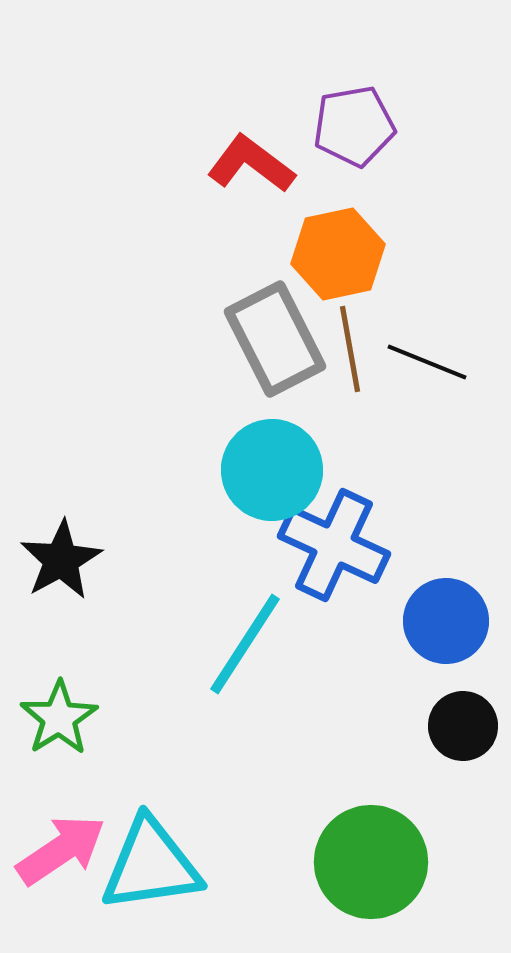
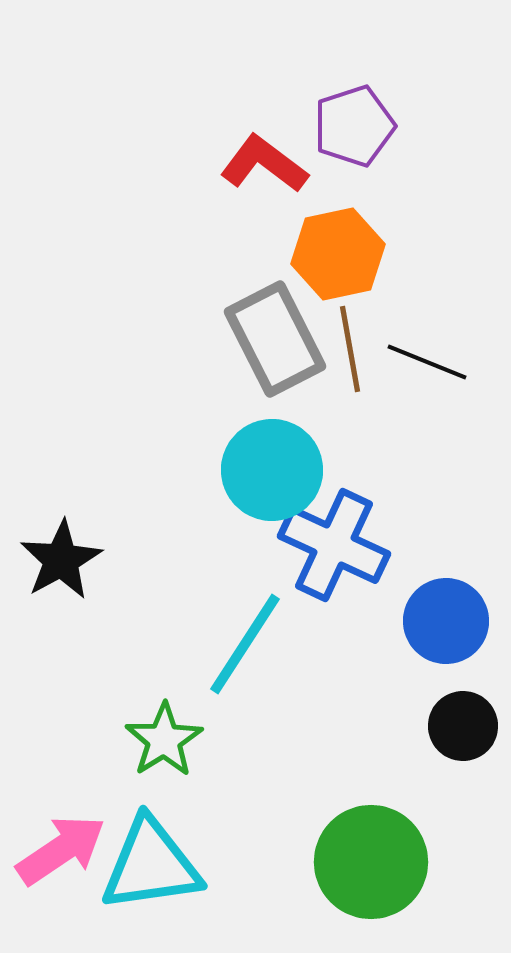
purple pentagon: rotated 8 degrees counterclockwise
red L-shape: moved 13 px right
green star: moved 105 px right, 22 px down
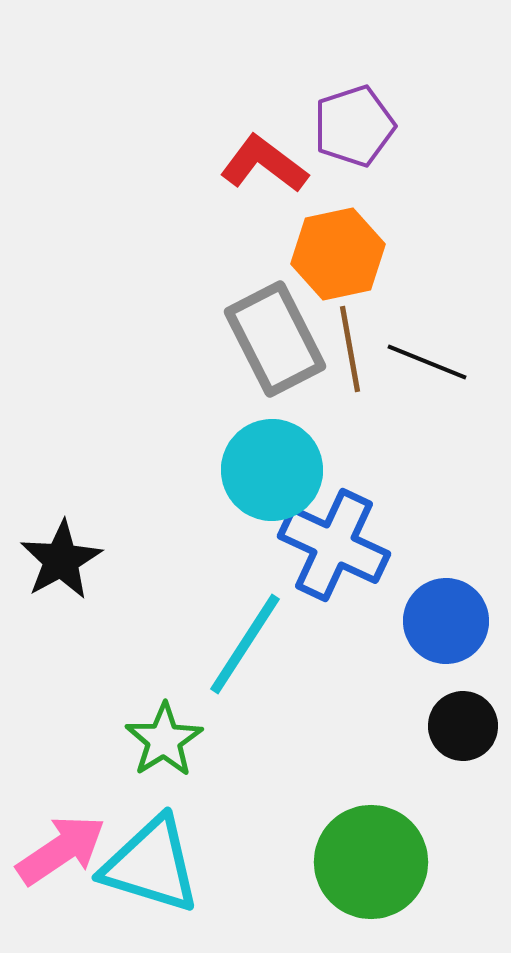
cyan triangle: rotated 25 degrees clockwise
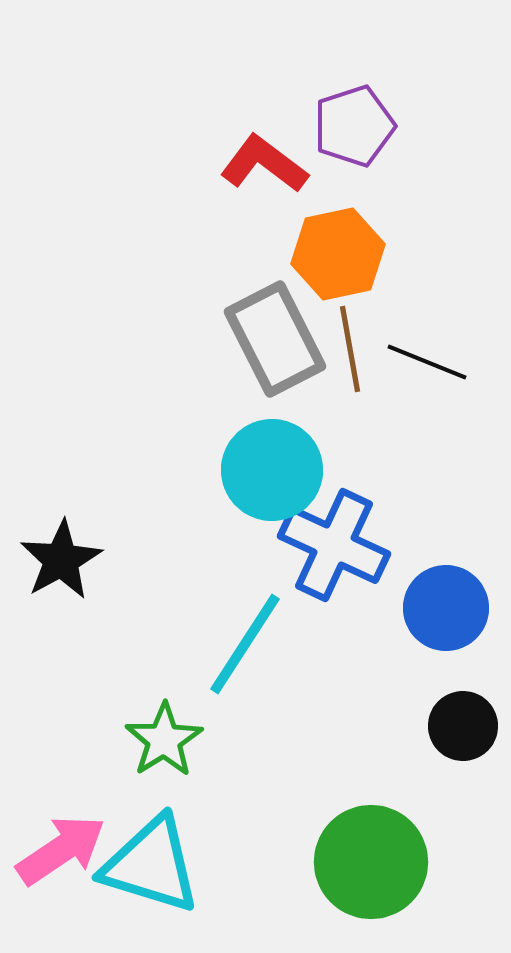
blue circle: moved 13 px up
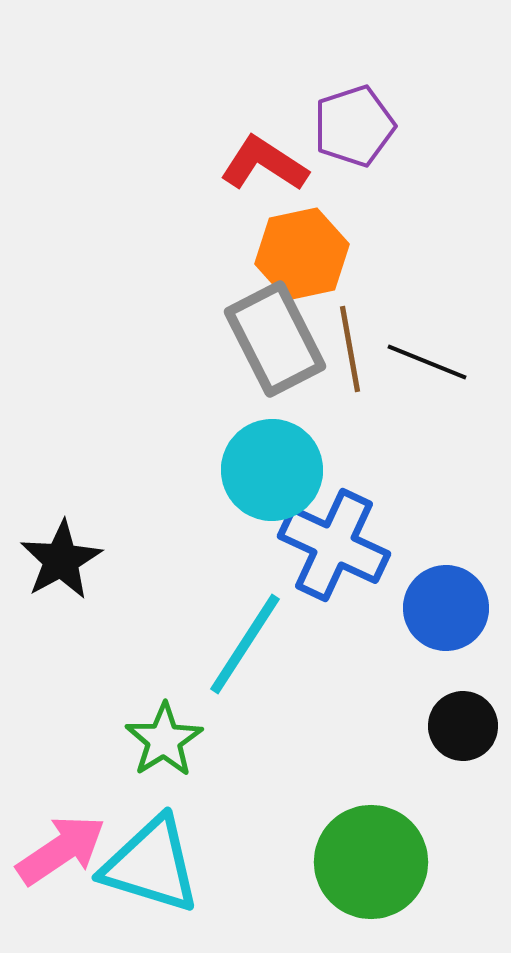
red L-shape: rotated 4 degrees counterclockwise
orange hexagon: moved 36 px left
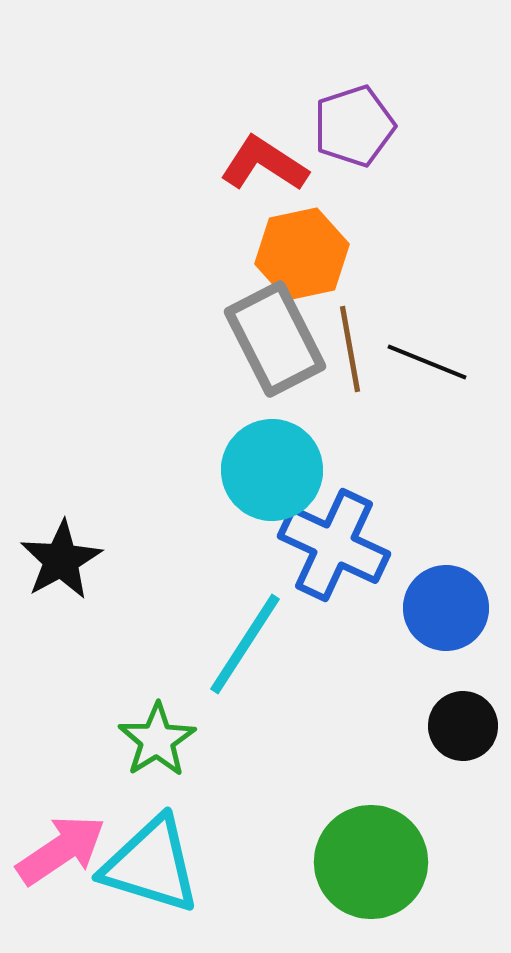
green star: moved 7 px left
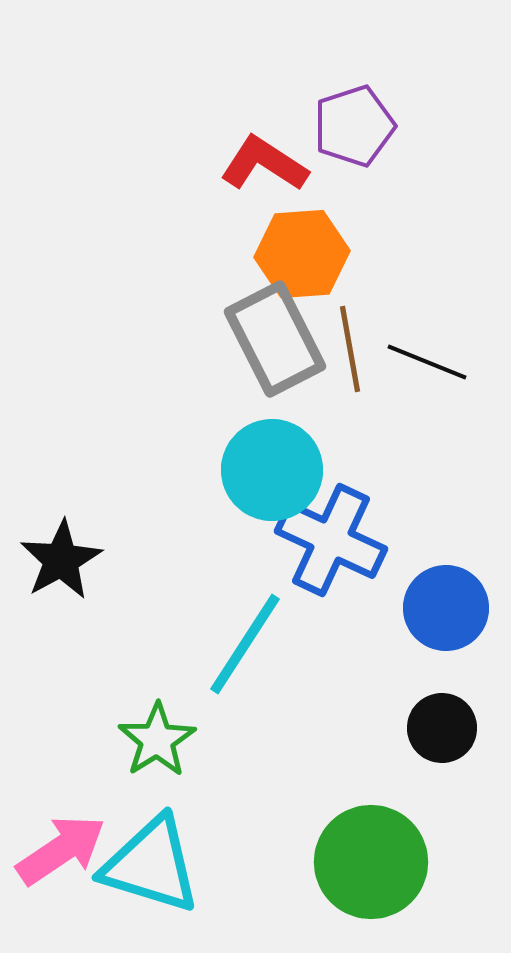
orange hexagon: rotated 8 degrees clockwise
blue cross: moved 3 px left, 5 px up
black circle: moved 21 px left, 2 px down
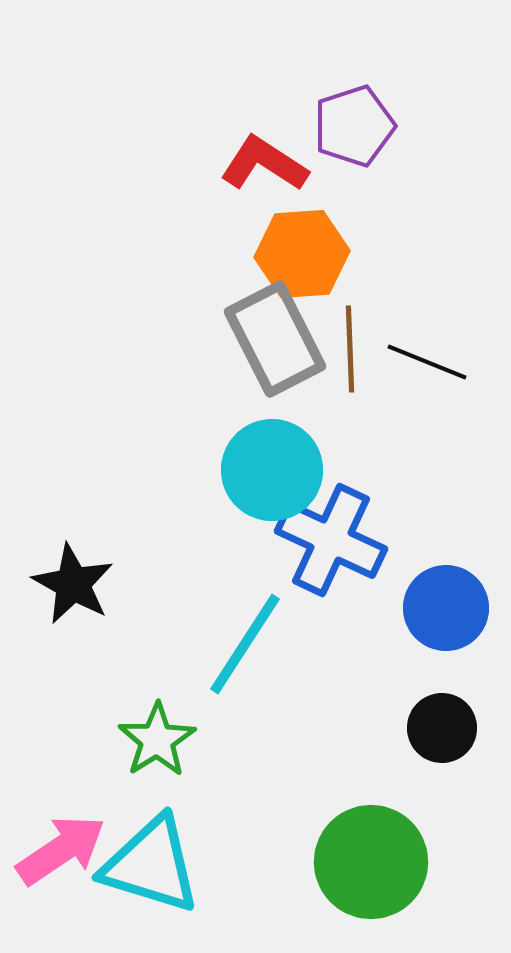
brown line: rotated 8 degrees clockwise
black star: moved 12 px right, 24 px down; rotated 14 degrees counterclockwise
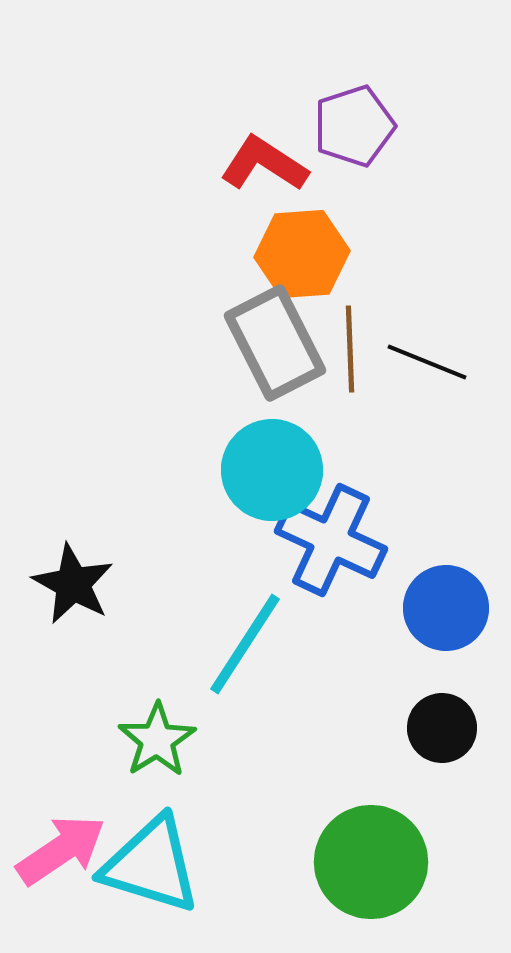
gray rectangle: moved 4 px down
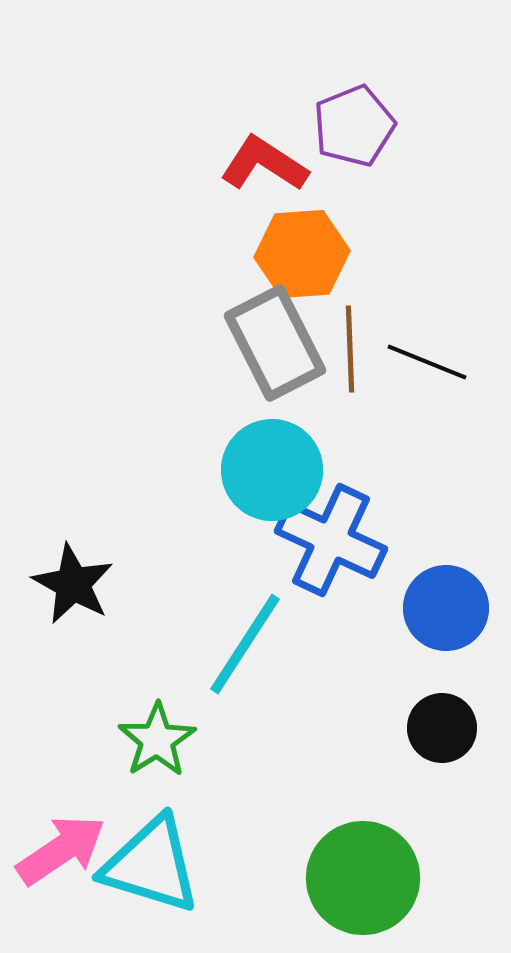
purple pentagon: rotated 4 degrees counterclockwise
green circle: moved 8 px left, 16 px down
